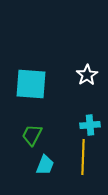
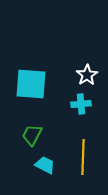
cyan cross: moved 9 px left, 21 px up
cyan trapezoid: rotated 85 degrees counterclockwise
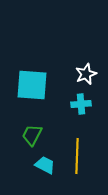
white star: moved 1 px left, 1 px up; rotated 10 degrees clockwise
cyan square: moved 1 px right, 1 px down
yellow line: moved 6 px left, 1 px up
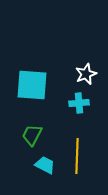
cyan cross: moved 2 px left, 1 px up
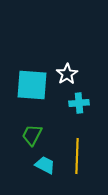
white star: moved 19 px left; rotated 10 degrees counterclockwise
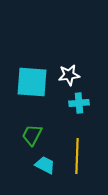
white star: moved 2 px right, 1 px down; rotated 25 degrees clockwise
cyan square: moved 3 px up
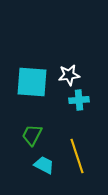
cyan cross: moved 3 px up
yellow line: rotated 20 degrees counterclockwise
cyan trapezoid: moved 1 px left
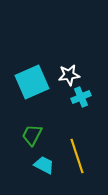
cyan square: rotated 28 degrees counterclockwise
cyan cross: moved 2 px right, 3 px up; rotated 18 degrees counterclockwise
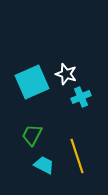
white star: moved 3 px left, 1 px up; rotated 25 degrees clockwise
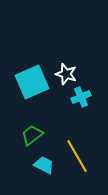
green trapezoid: rotated 25 degrees clockwise
yellow line: rotated 12 degrees counterclockwise
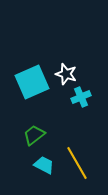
green trapezoid: moved 2 px right
yellow line: moved 7 px down
